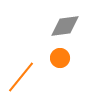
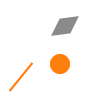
orange circle: moved 6 px down
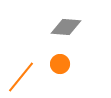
gray diamond: moved 1 px right, 1 px down; rotated 12 degrees clockwise
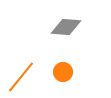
orange circle: moved 3 px right, 8 px down
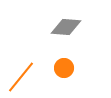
orange circle: moved 1 px right, 4 px up
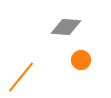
orange circle: moved 17 px right, 8 px up
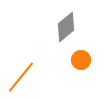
gray diamond: rotated 44 degrees counterclockwise
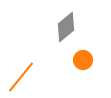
orange circle: moved 2 px right
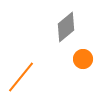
orange circle: moved 1 px up
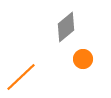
orange line: rotated 8 degrees clockwise
